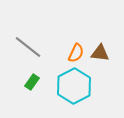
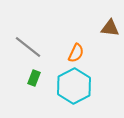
brown triangle: moved 10 px right, 25 px up
green rectangle: moved 2 px right, 4 px up; rotated 14 degrees counterclockwise
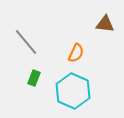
brown triangle: moved 5 px left, 4 px up
gray line: moved 2 px left, 5 px up; rotated 12 degrees clockwise
cyan hexagon: moved 1 px left, 5 px down; rotated 8 degrees counterclockwise
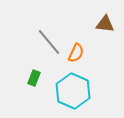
gray line: moved 23 px right
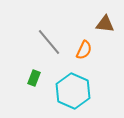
orange semicircle: moved 8 px right, 3 px up
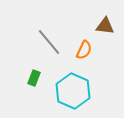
brown triangle: moved 2 px down
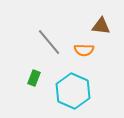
brown triangle: moved 4 px left
orange semicircle: rotated 66 degrees clockwise
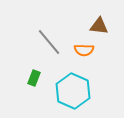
brown triangle: moved 2 px left
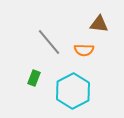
brown triangle: moved 2 px up
cyan hexagon: rotated 8 degrees clockwise
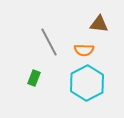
gray line: rotated 12 degrees clockwise
cyan hexagon: moved 14 px right, 8 px up
